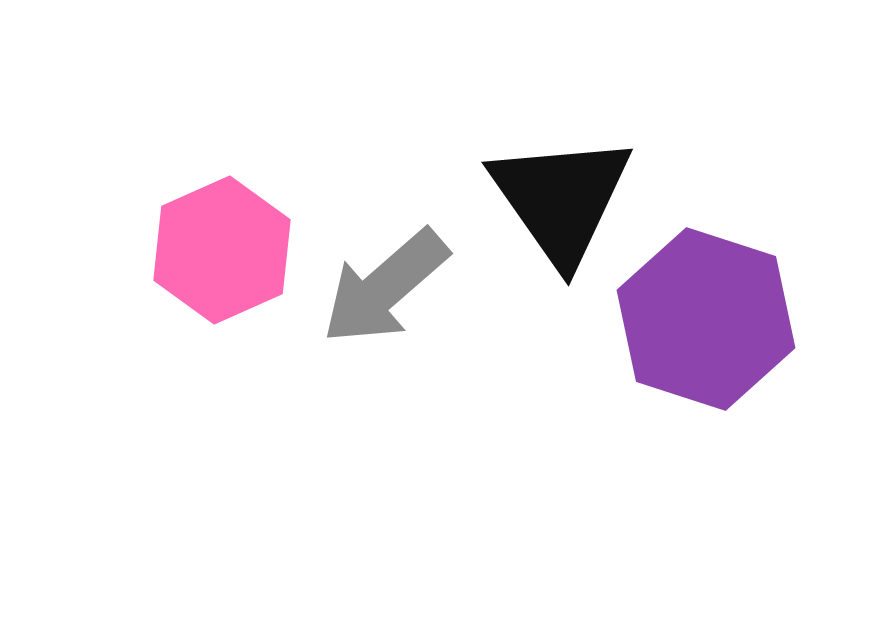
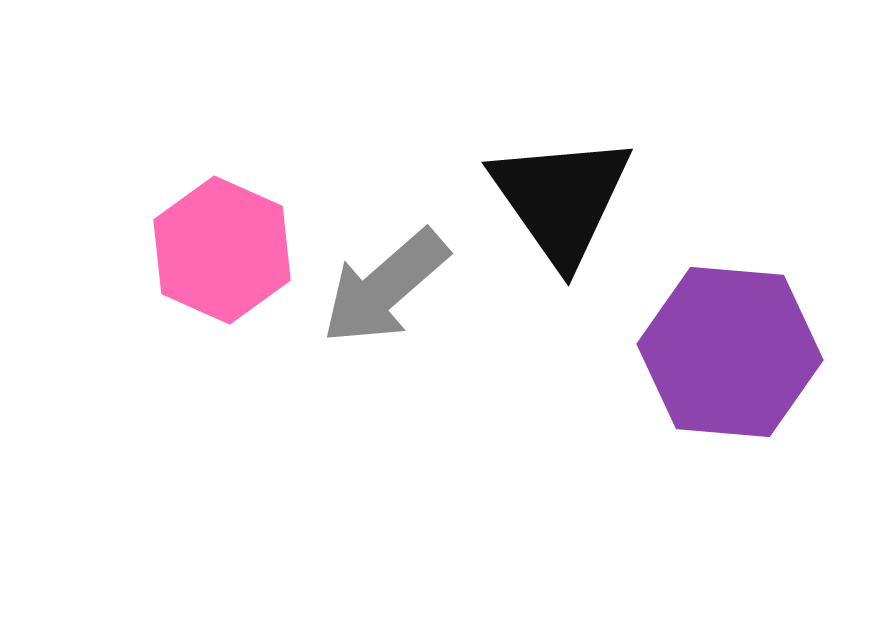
pink hexagon: rotated 12 degrees counterclockwise
purple hexagon: moved 24 px right, 33 px down; rotated 13 degrees counterclockwise
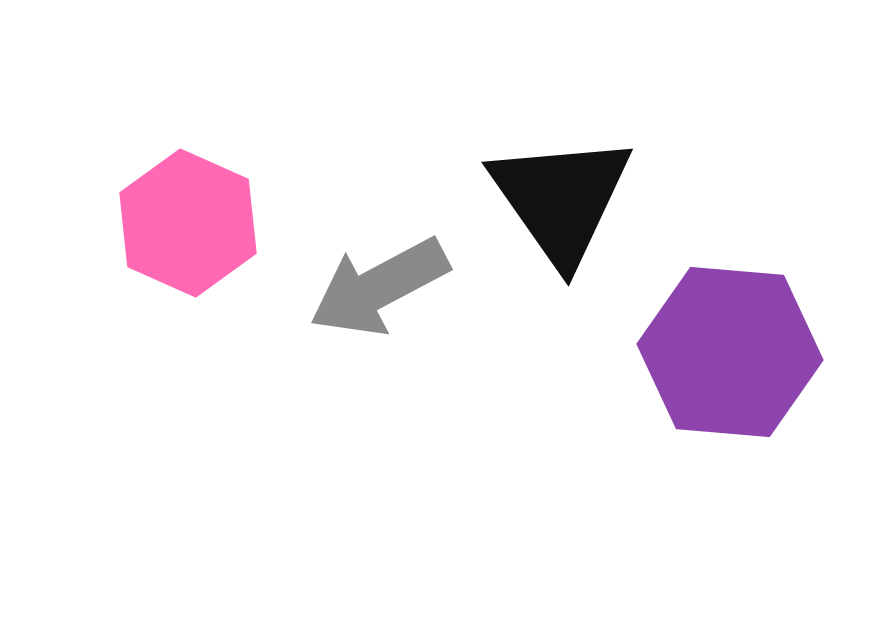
pink hexagon: moved 34 px left, 27 px up
gray arrow: moved 6 px left; rotated 13 degrees clockwise
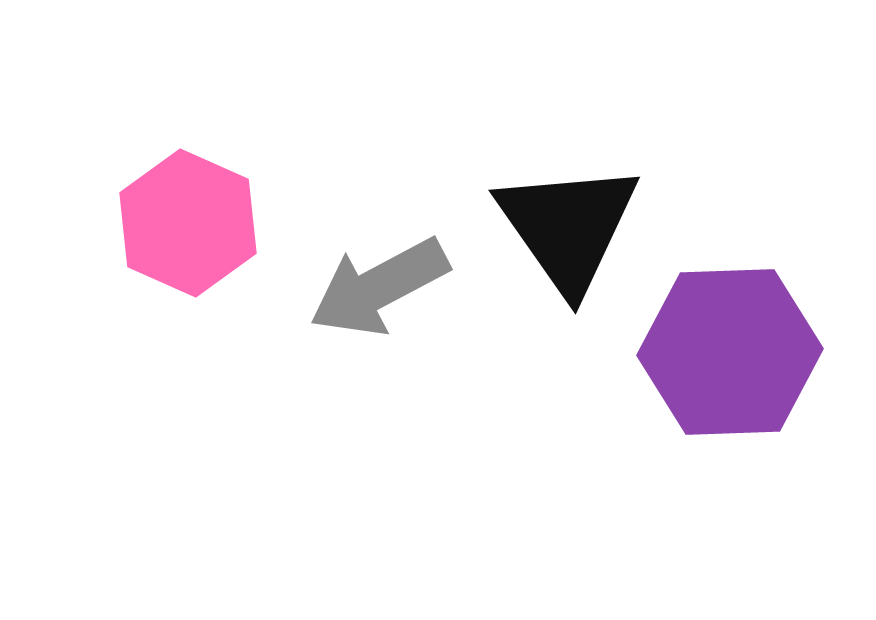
black triangle: moved 7 px right, 28 px down
purple hexagon: rotated 7 degrees counterclockwise
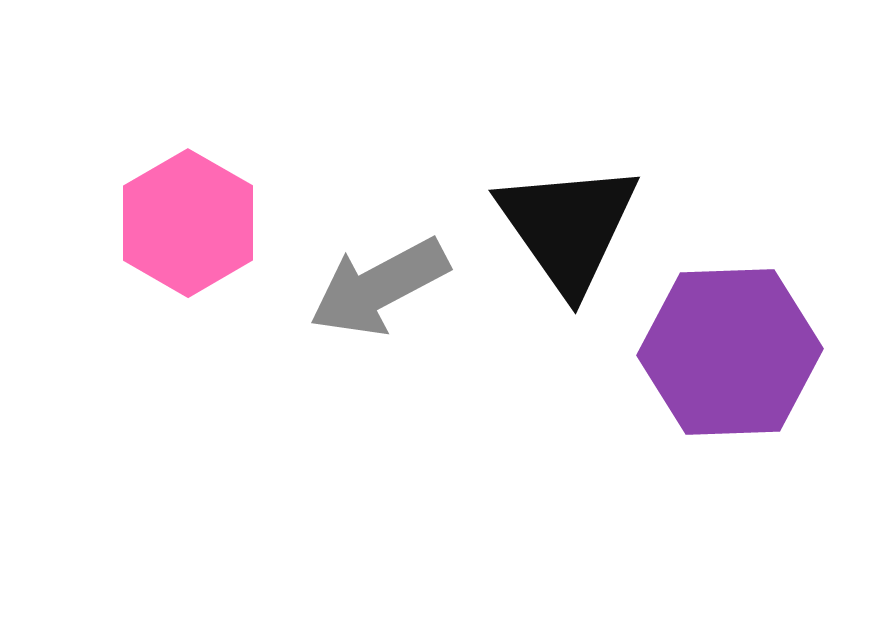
pink hexagon: rotated 6 degrees clockwise
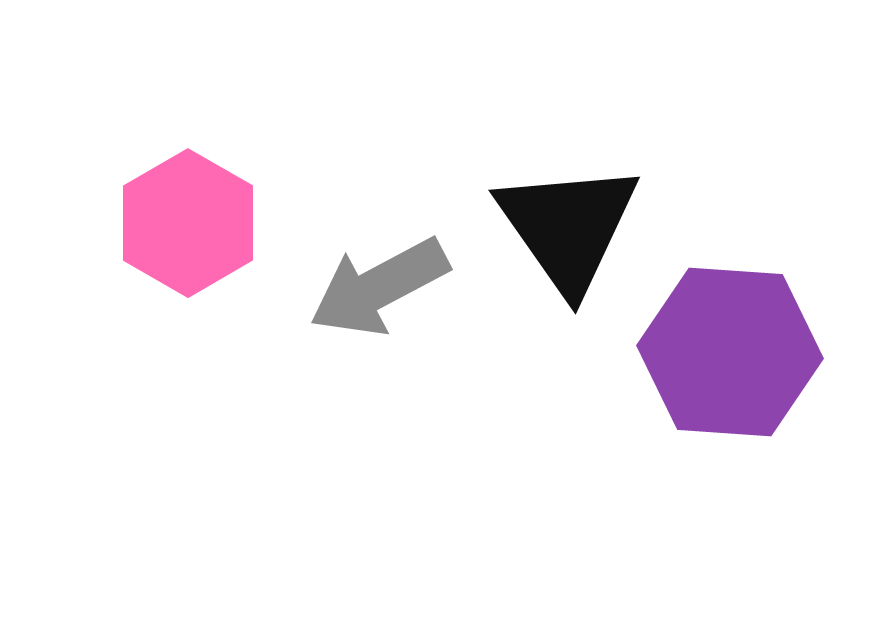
purple hexagon: rotated 6 degrees clockwise
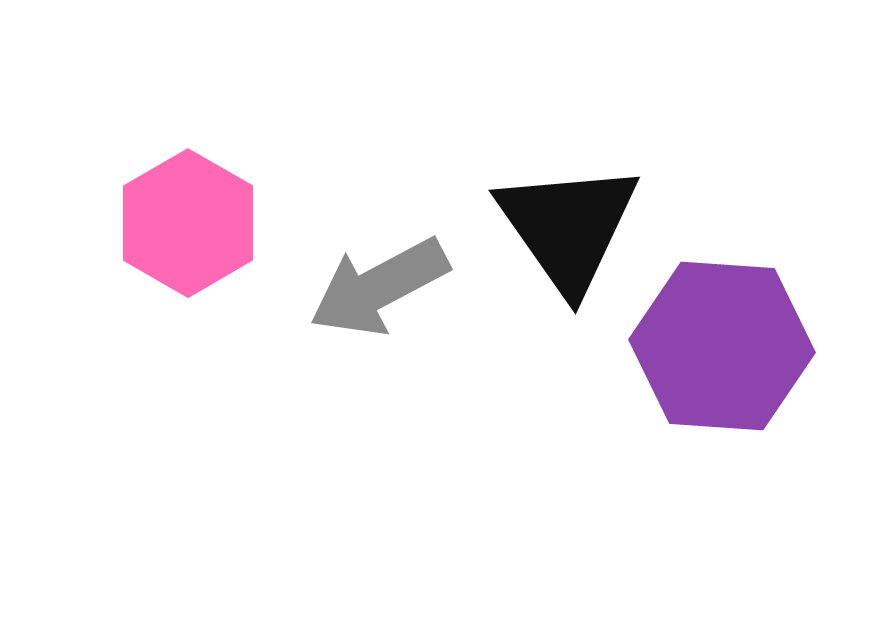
purple hexagon: moved 8 px left, 6 px up
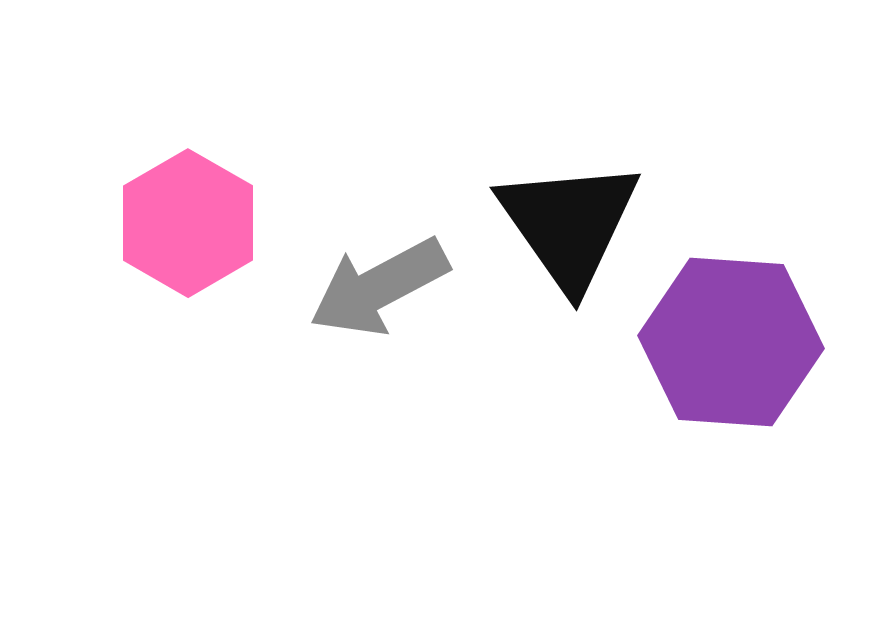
black triangle: moved 1 px right, 3 px up
purple hexagon: moved 9 px right, 4 px up
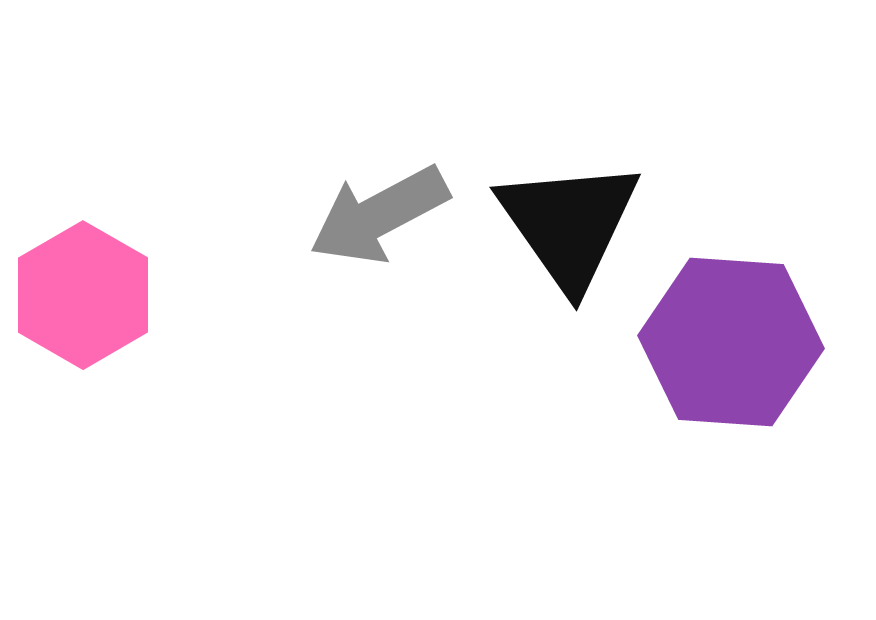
pink hexagon: moved 105 px left, 72 px down
gray arrow: moved 72 px up
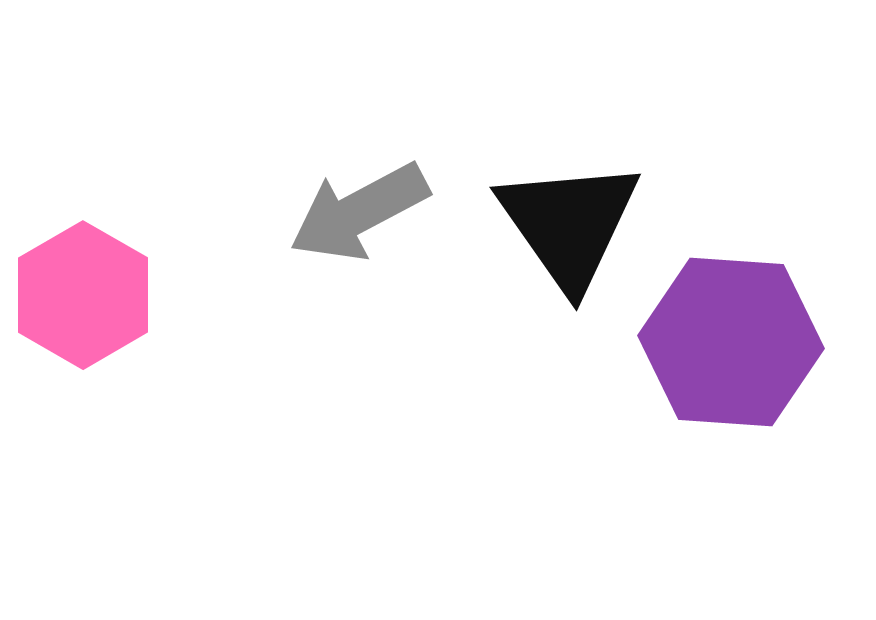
gray arrow: moved 20 px left, 3 px up
